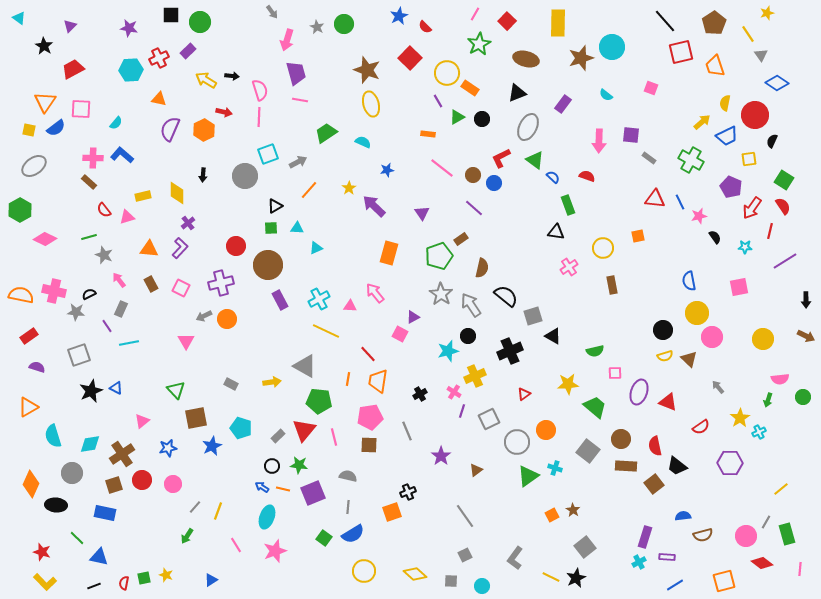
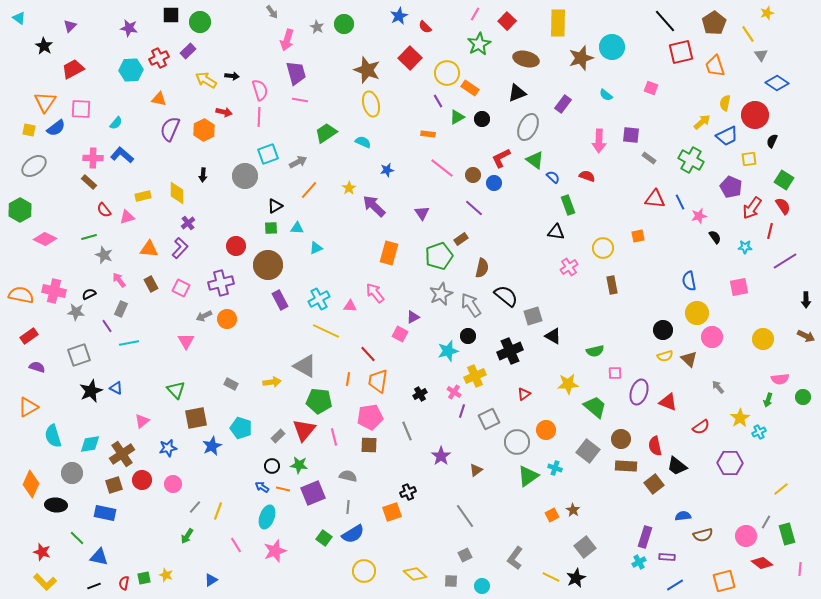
gray star at (441, 294): rotated 15 degrees clockwise
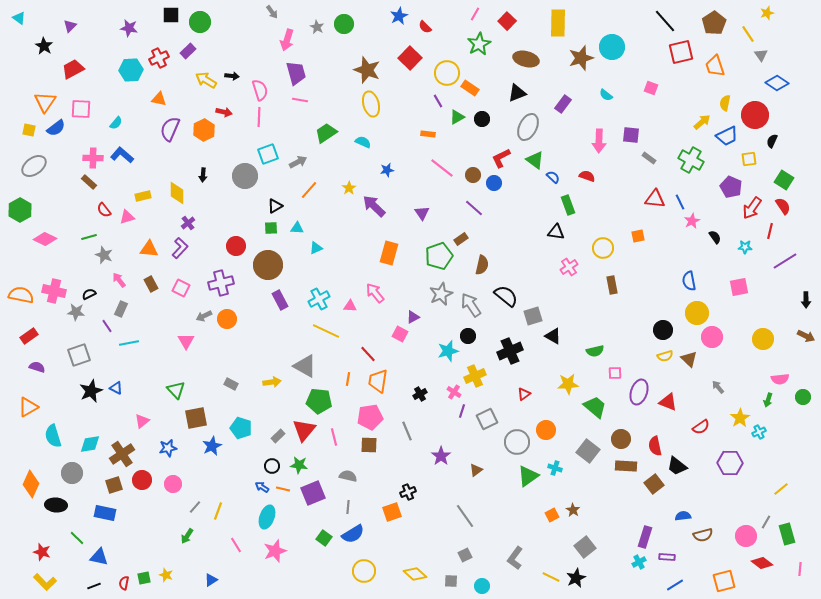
pink star at (699, 216): moved 7 px left, 5 px down; rotated 14 degrees counterclockwise
brown semicircle at (482, 268): moved 3 px up
gray square at (489, 419): moved 2 px left
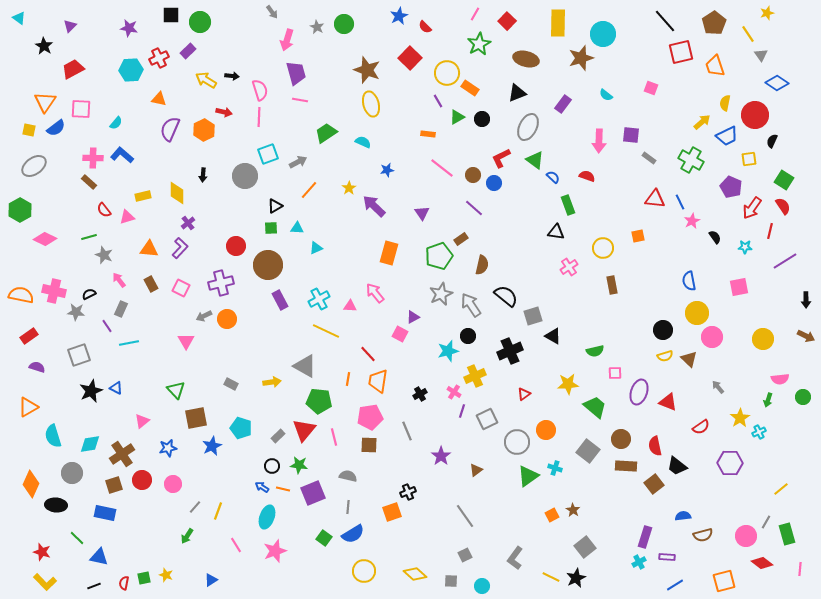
cyan circle at (612, 47): moved 9 px left, 13 px up
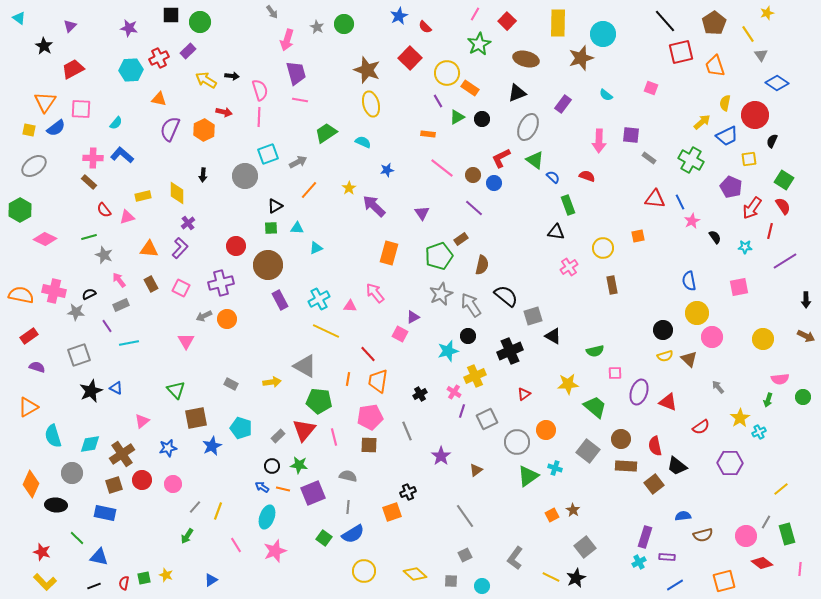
gray rectangle at (121, 309): moved 4 px up; rotated 42 degrees clockwise
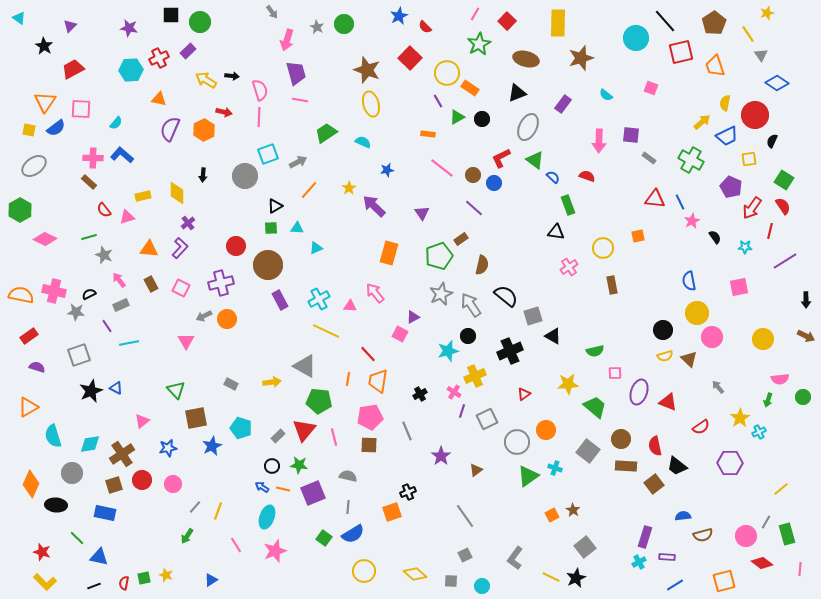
cyan circle at (603, 34): moved 33 px right, 4 px down
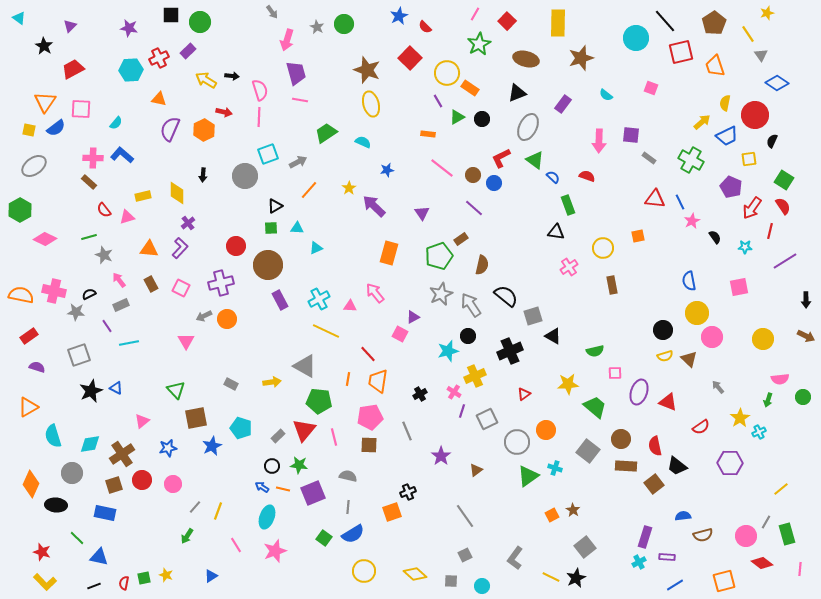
blue triangle at (211, 580): moved 4 px up
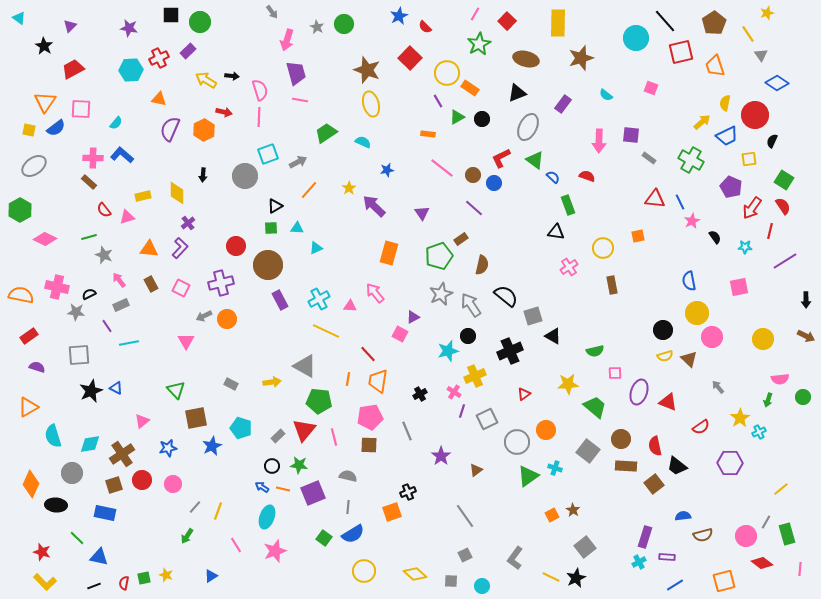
pink cross at (54, 291): moved 3 px right, 4 px up
gray square at (79, 355): rotated 15 degrees clockwise
